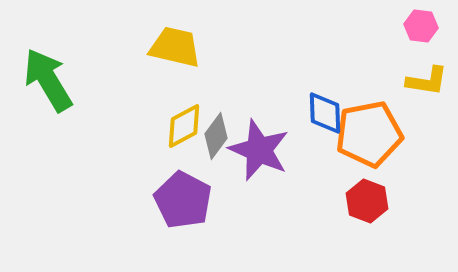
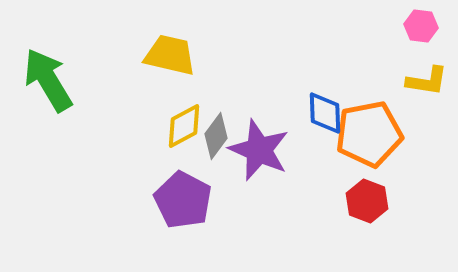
yellow trapezoid: moved 5 px left, 8 px down
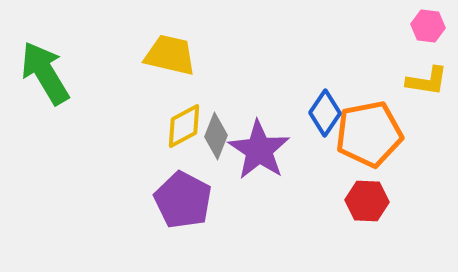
pink hexagon: moved 7 px right
green arrow: moved 3 px left, 7 px up
blue diamond: rotated 36 degrees clockwise
gray diamond: rotated 15 degrees counterclockwise
purple star: rotated 10 degrees clockwise
red hexagon: rotated 18 degrees counterclockwise
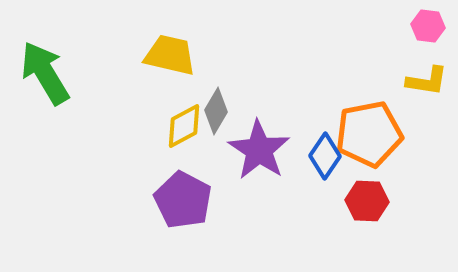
blue diamond: moved 43 px down
gray diamond: moved 25 px up; rotated 9 degrees clockwise
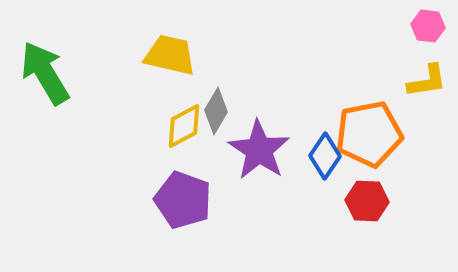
yellow L-shape: rotated 18 degrees counterclockwise
purple pentagon: rotated 8 degrees counterclockwise
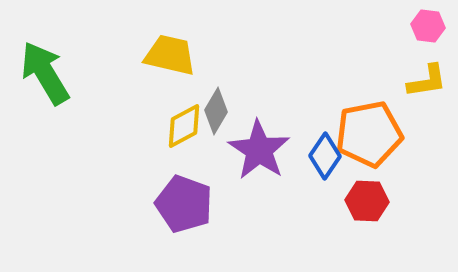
purple pentagon: moved 1 px right, 4 px down
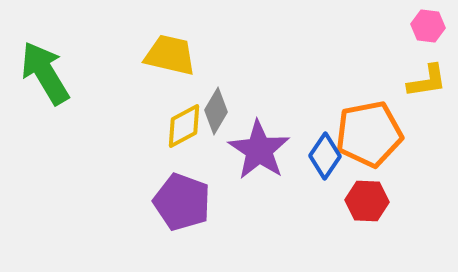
purple pentagon: moved 2 px left, 2 px up
